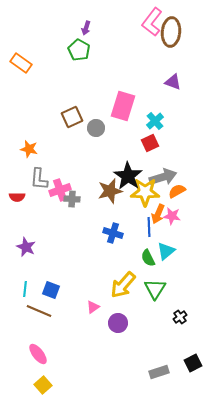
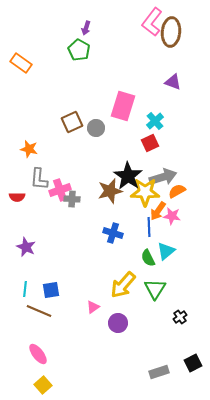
brown square: moved 5 px down
orange arrow: moved 3 px up; rotated 12 degrees clockwise
blue square: rotated 30 degrees counterclockwise
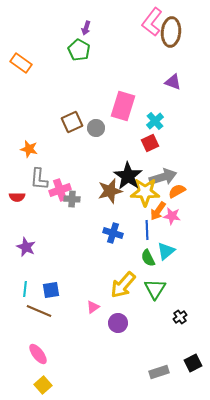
blue line: moved 2 px left, 3 px down
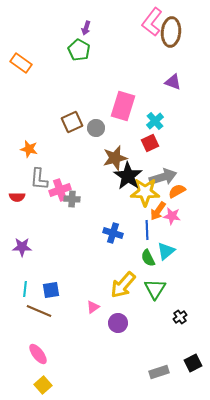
brown star: moved 5 px right, 33 px up
purple star: moved 4 px left; rotated 24 degrees counterclockwise
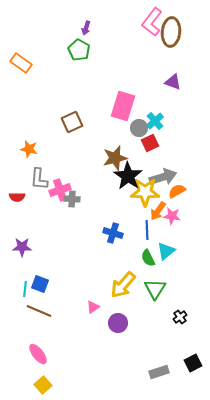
gray circle: moved 43 px right
blue square: moved 11 px left, 6 px up; rotated 30 degrees clockwise
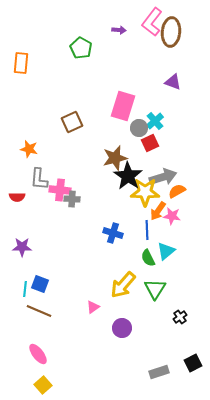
purple arrow: moved 33 px right, 2 px down; rotated 104 degrees counterclockwise
green pentagon: moved 2 px right, 2 px up
orange rectangle: rotated 60 degrees clockwise
pink cross: rotated 25 degrees clockwise
purple circle: moved 4 px right, 5 px down
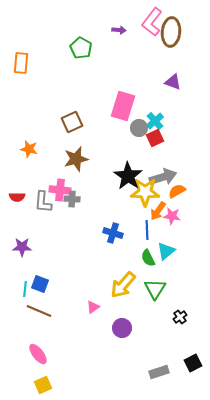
red square: moved 5 px right, 5 px up
brown star: moved 39 px left, 1 px down
gray L-shape: moved 4 px right, 23 px down
yellow square: rotated 18 degrees clockwise
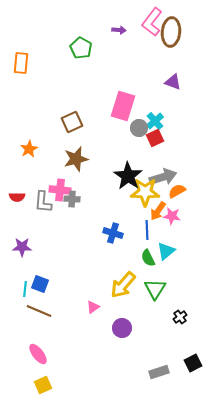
orange star: rotated 30 degrees clockwise
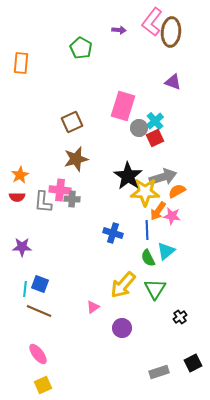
orange star: moved 9 px left, 26 px down
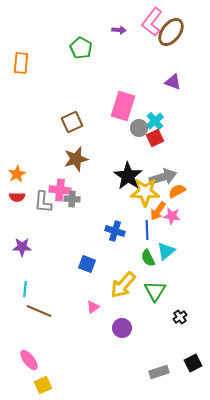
brown ellipse: rotated 32 degrees clockwise
orange star: moved 3 px left, 1 px up
blue cross: moved 2 px right, 2 px up
blue square: moved 47 px right, 20 px up
green triangle: moved 2 px down
pink ellipse: moved 9 px left, 6 px down
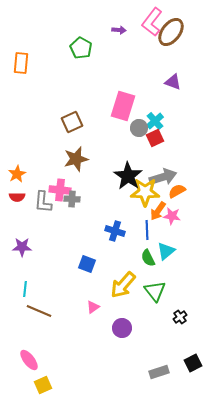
green triangle: rotated 10 degrees counterclockwise
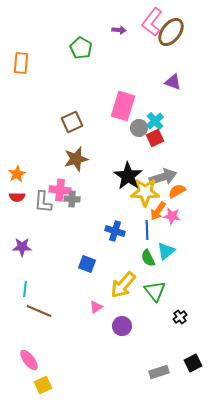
pink triangle: moved 3 px right
purple circle: moved 2 px up
